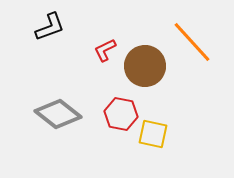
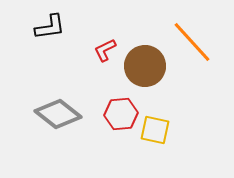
black L-shape: rotated 12 degrees clockwise
red hexagon: rotated 16 degrees counterclockwise
yellow square: moved 2 px right, 4 px up
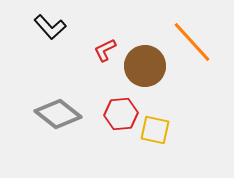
black L-shape: rotated 56 degrees clockwise
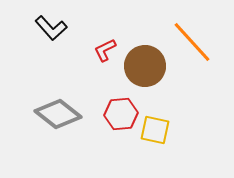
black L-shape: moved 1 px right, 1 px down
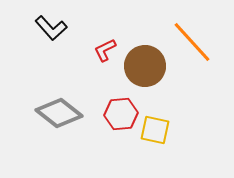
gray diamond: moved 1 px right, 1 px up
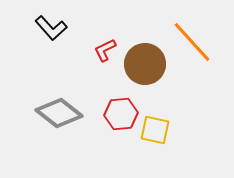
brown circle: moved 2 px up
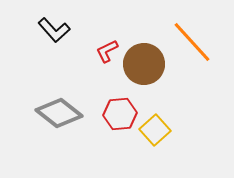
black L-shape: moved 3 px right, 2 px down
red L-shape: moved 2 px right, 1 px down
brown circle: moved 1 px left
red hexagon: moved 1 px left
yellow square: rotated 36 degrees clockwise
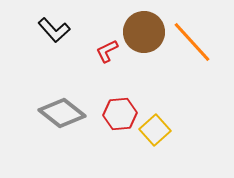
brown circle: moved 32 px up
gray diamond: moved 3 px right
